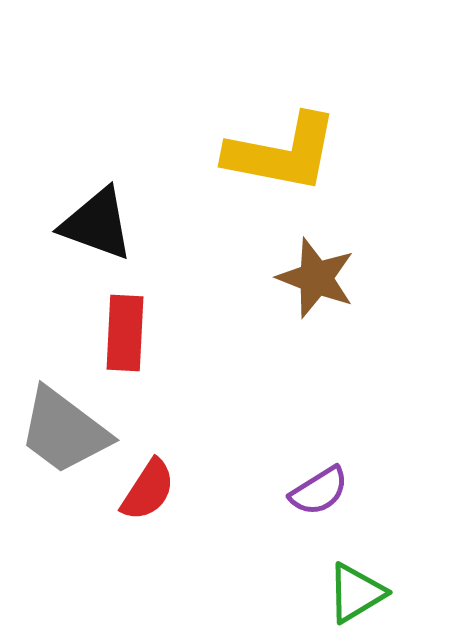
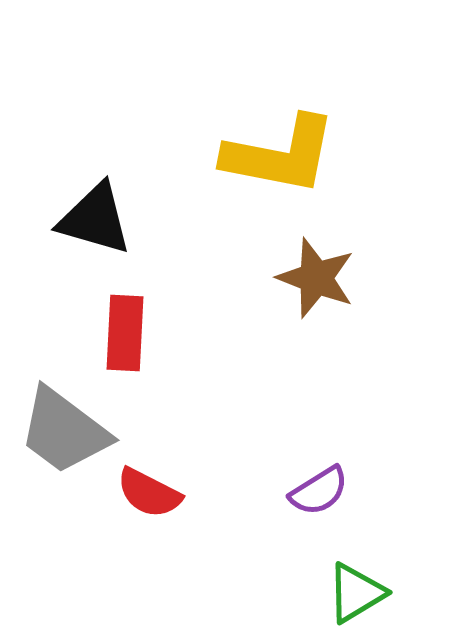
yellow L-shape: moved 2 px left, 2 px down
black triangle: moved 2 px left, 5 px up; rotated 4 degrees counterclockwise
red semicircle: moved 1 px right, 3 px down; rotated 84 degrees clockwise
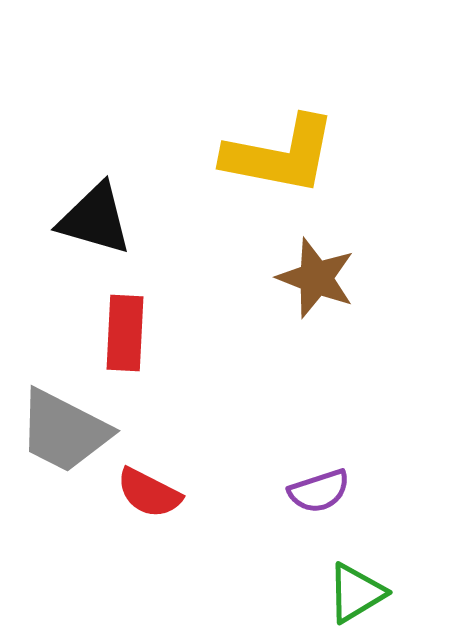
gray trapezoid: rotated 10 degrees counterclockwise
purple semicircle: rotated 14 degrees clockwise
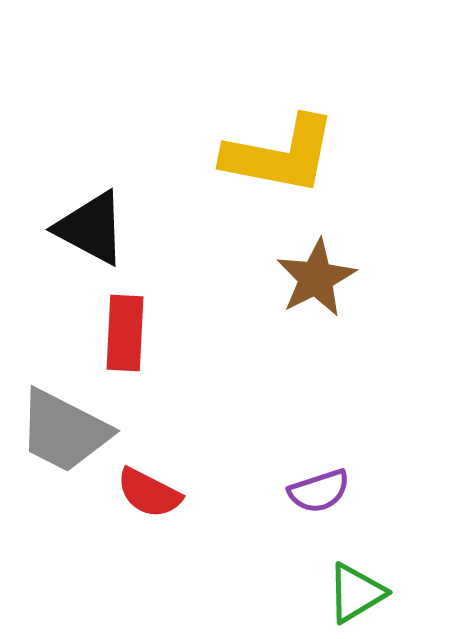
black triangle: moved 4 px left, 9 px down; rotated 12 degrees clockwise
brown star: rotated 24 degrees clockwise
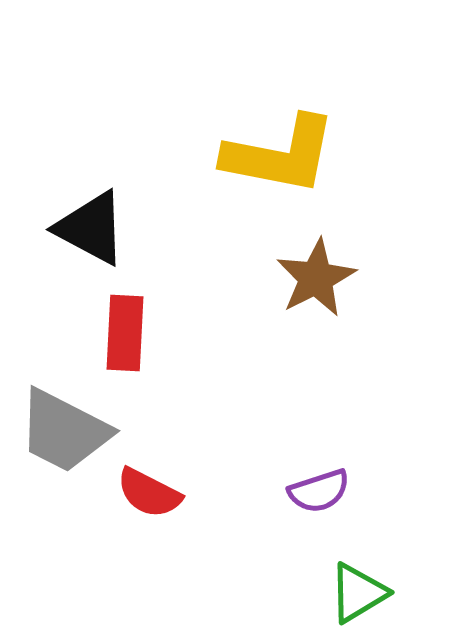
green triangle: moved 2 px right
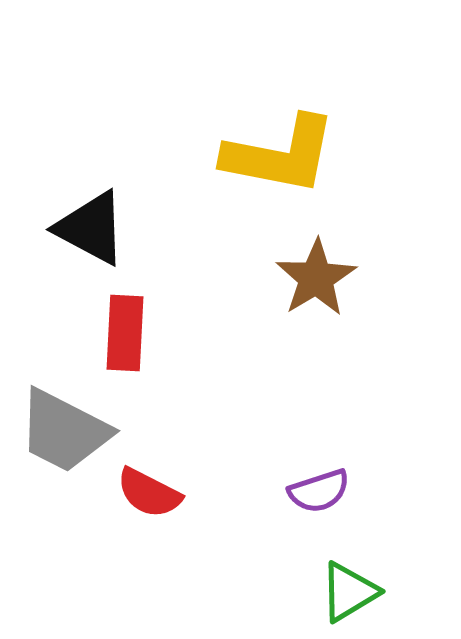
brown star: rotated 4 degrees counterclockwise
green triangle: moved 9 px left, 1 px up
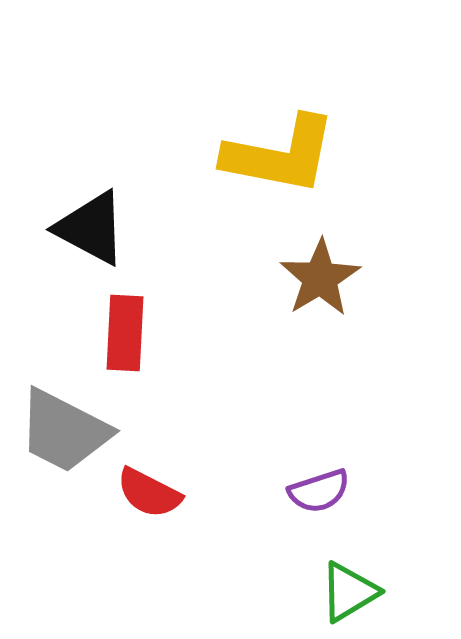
brown star: moved 4 px right
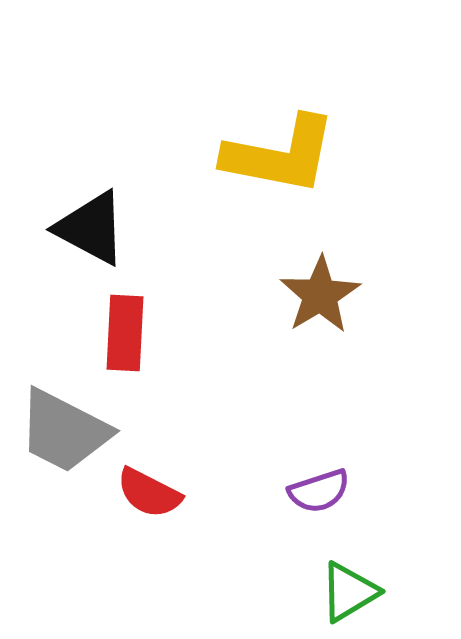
brown star: moved 17 px down
